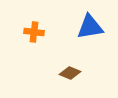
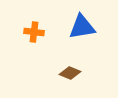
blue triangle: moved 8 px left
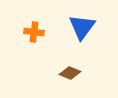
blue triangle: rotated 44 degrees counterclockwise
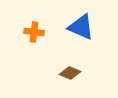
blue triangle: moved 1 px left; rotated 44 degrees counterclockwise
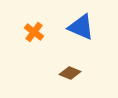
orange cross: rotated 30 degrees clockwise
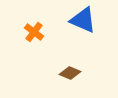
blue triangle: moved 2 px right, 7 px up
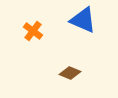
orange cross: moved 1 px left, 1 px up
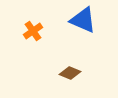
orange cross: rotated 18 degrees clockwise
